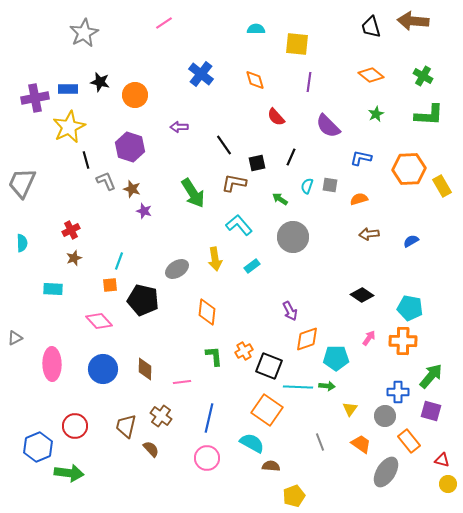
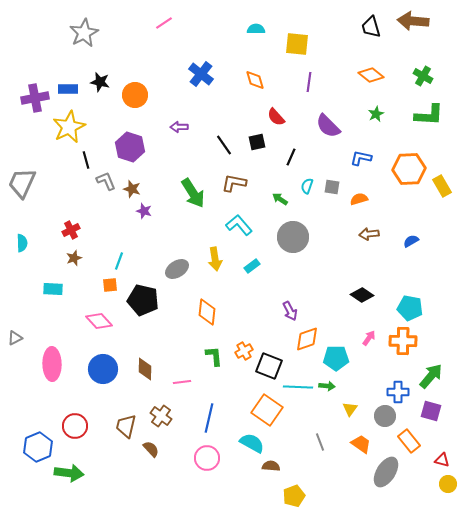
black square at (257, 163): moved 21 px up
gray square at (330, 185): moved 2 px right, 2 px down
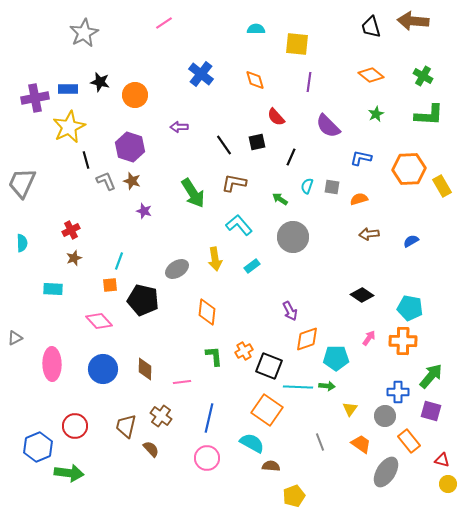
brown star at (132, 189): moved 8 px up
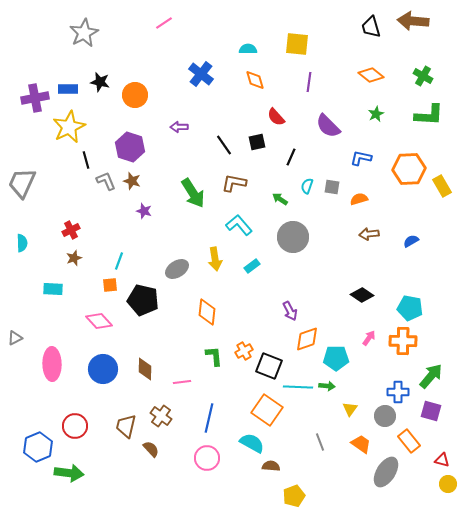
cyan semicircle at (256, 29): moved 8 px left, 20 px down
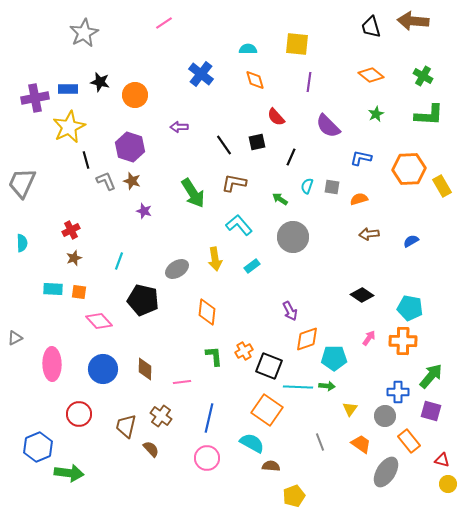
orange square at (110, 285): moved 31 px left, 7 px down; rotated 14 degrees clockwise
cyan pentagon at (336, 358): moved 2 px left
red circle at (75, 426): moved 4 px right, 12 px up
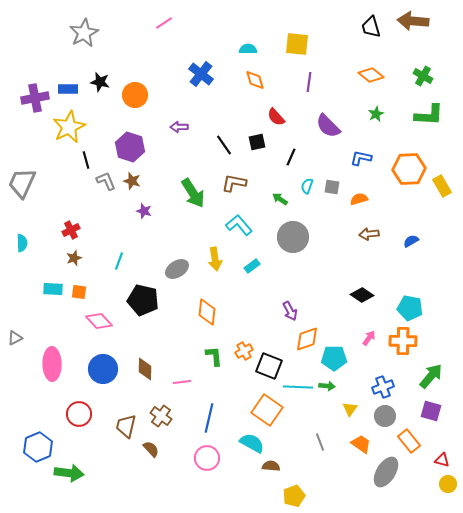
blue cross at (398, 392): moved 15 px left, 5 px up; rotated 20 degrees counterclockwise
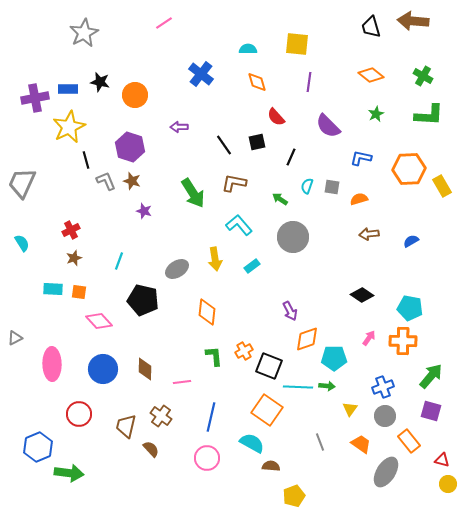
orange diamond at (255, 80): moved 2 px right, 2 px down
cyan semicircle at (22, 243): rotated 30 degrees counterclockwise
blue line at (209, 418): moved 2 px right, 1 px up
